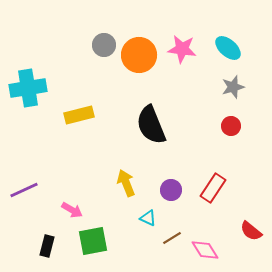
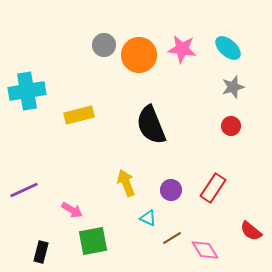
cyan cross: moved 1 px left, 3 px down
black rectangle: moved 6 px left, 6 px down
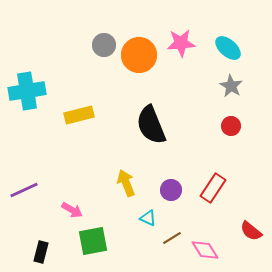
pink star: moved 1 px left, 6 px up; rotated 12 degrees counterclockwise
gray star: moved 2 px left, 1 px up; rotated 25 degrees counterclockwise
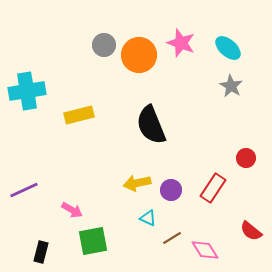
pink star: rotated 24 degrees clockwise
red circle: moved 15 px right, 32 px down
yellow arrow: moved 11 px right; rotated 80 degrees counterclockwise
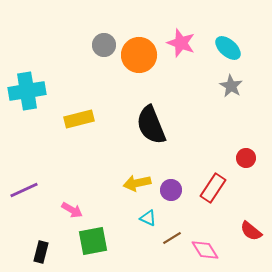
yellow rectangle: moved 4 px down
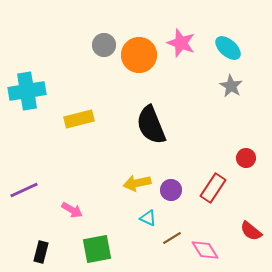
green square: moved 4 px right, 8 px down
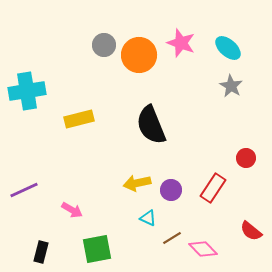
pink diamond: moved 2 px left, 1 px up; rotated 12 degrees counterclockwise
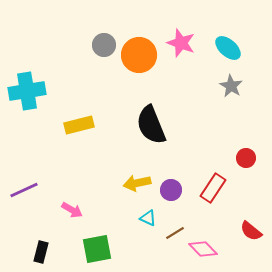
yellow rectangle: moved 6 px down
brown line: moved 3 px right, 5 px up
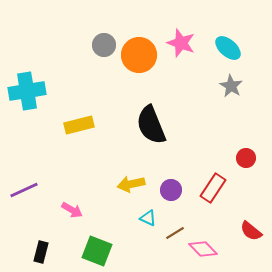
yellow arrow: moved 6 px left, 1 px down
green square: moved 2 px down; rotated 32 degrees clockwise
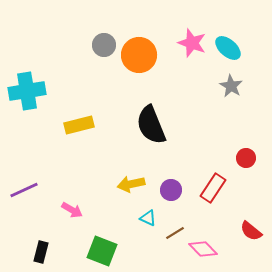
pink star: moved 11 px right
green square: moved 5 px right
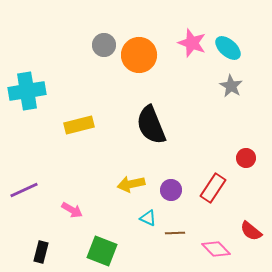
brown line: rotated 30 degrees clockwise
pink diamond: moved 13 px right
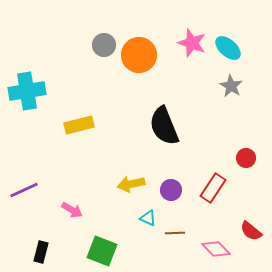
black semicircle: moved 13 px right, 1 px down
